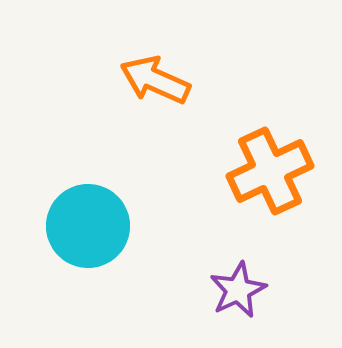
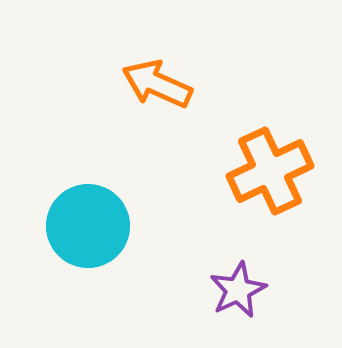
orange arrow: moved 2 px right, 4 px down
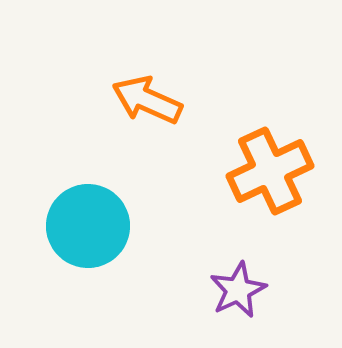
orange arrow: moved 10 px left, 16 px down
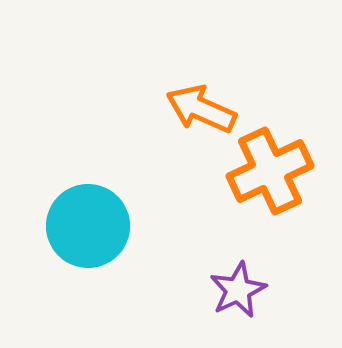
orange arrow: moved 54 px right, 9 px down
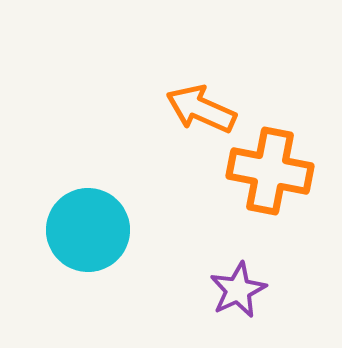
orange cross: rotated 36 degrees clockwise
cyan circle: moved 4 px down
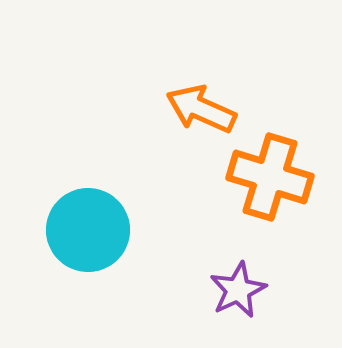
orange cross: moved 6 px down; rotated 6 degrees clockwise
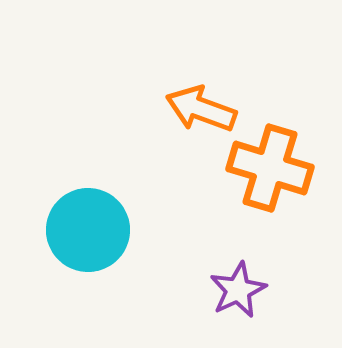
orange arrow: rotated 4 degrees counterclockwise
orange cross: moved 9 px up
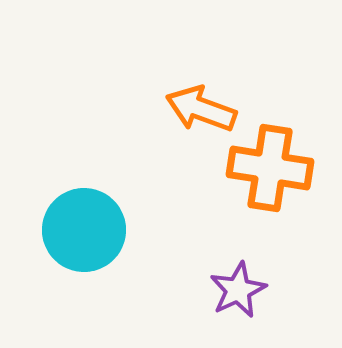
orange cross: rotated 8 degrees counterclockwise
cyan circle: moved 4 px left
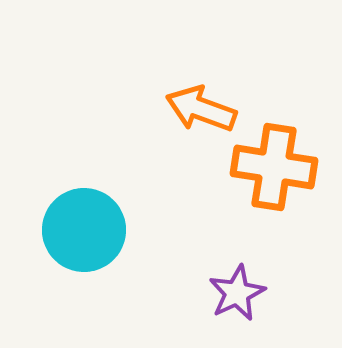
orange cross: moved 4 px right, 1 px up
purple star: moved 1 px left, 3 px down
